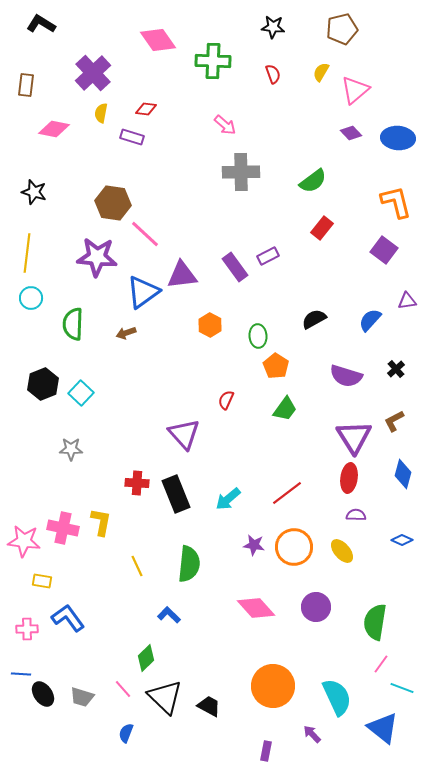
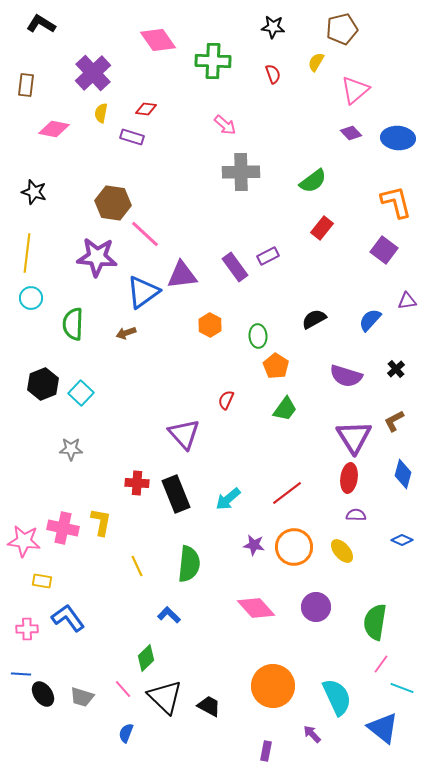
yellow semicircle at (321, 72): moved 5 px left, 10 px up
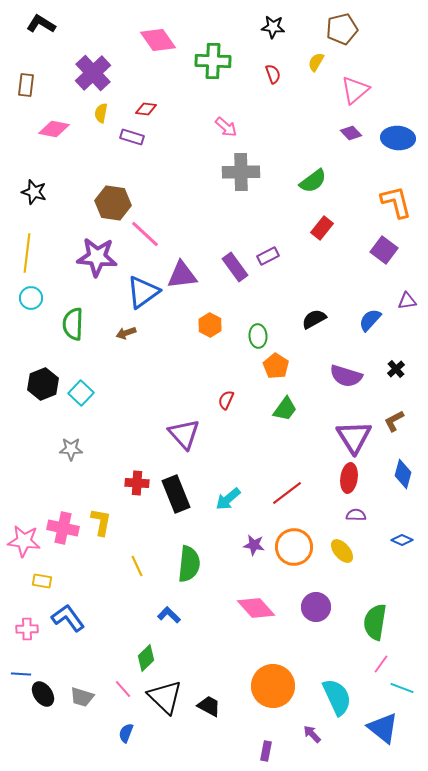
pink arrow at (225, 125): moved 1 px right, 2 px down
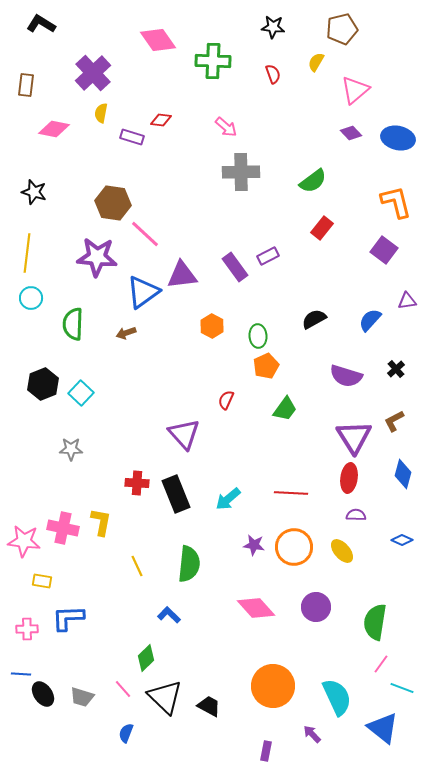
red diamond at (146, 109): moved 15 px right, 11 px down
blue ellipse at (398, 138): rotated 8 degrees clockwise
orange hexagon at (210, 325): moved 2 px right, 1 px down
orange pentagon at (276, 366): moved 10 px left; rotated 15 degrees clockwise
red line at (287, 493): moved 4 px right; rotated 40 degrees clockwise
blue L-shape at (68, 618): rotated 56 degrees counterclockwise
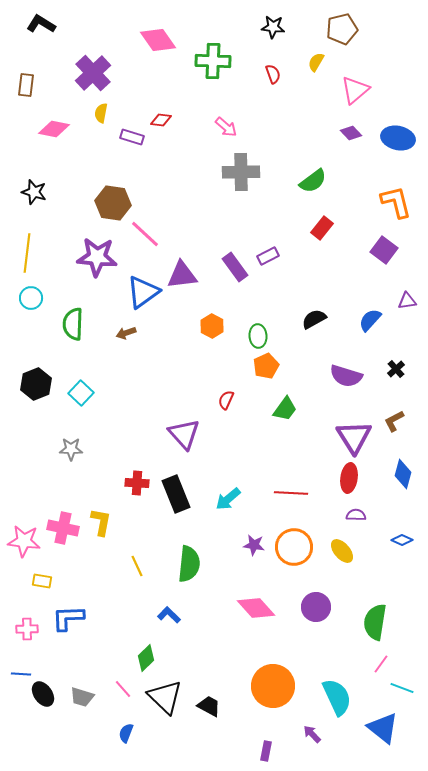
black hexagon at (43, 384): moved 7 px left
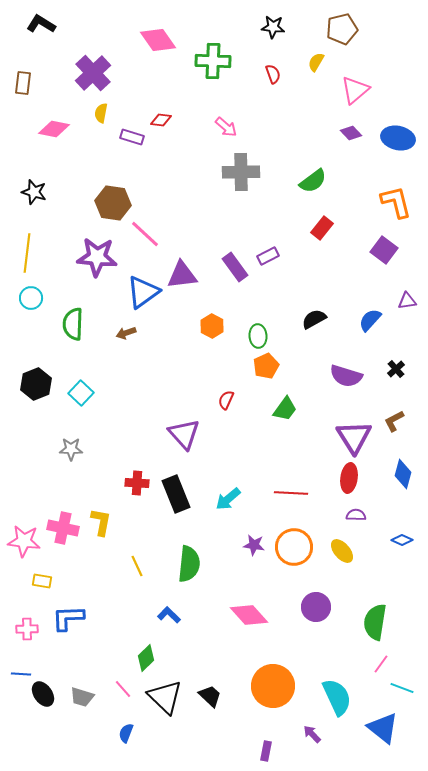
brown rectangle at (26, 85): moved 3 px left, 2 px up
pink diamond at (256, 608): moved 7 px left, 7 px down
black trapezoid at (209, 706): moved 1 px right, 10 px up; rotated 15 degrees clockwise
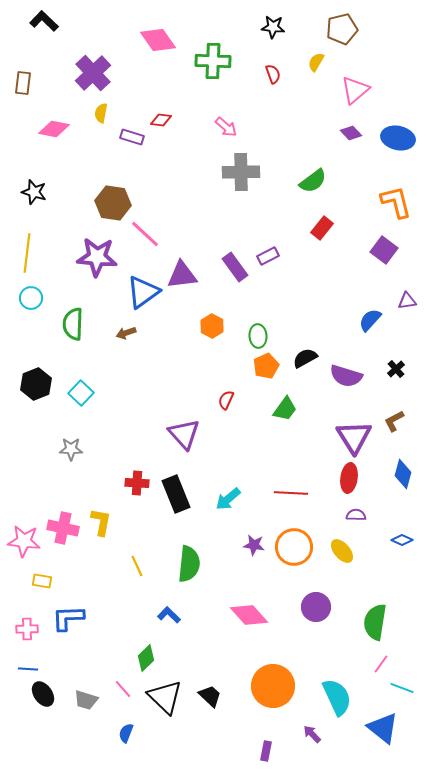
black L-shape at (41, 24): moved 3 px right, 3 px up; rotated 12 degrees clockwise
black semicircle at (314, 319): moved 9 px left, 39 px down
blue line at (21, 674): moved 7 px right, 5 px up
gray trapezoid at (82, 697): moved 4 px right, 3 px down
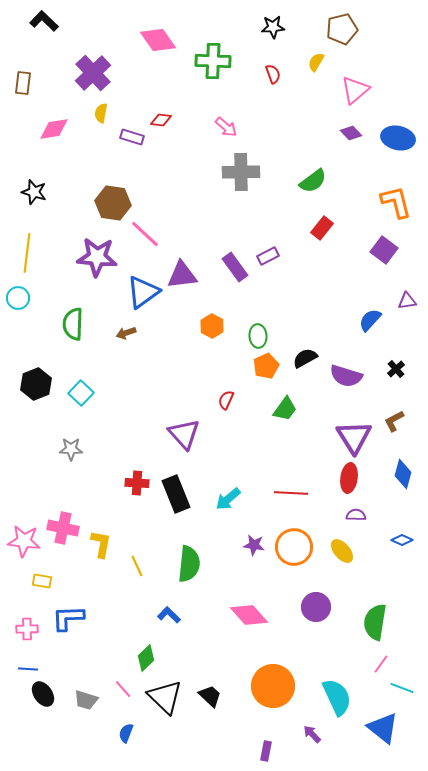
black star at (273, 27): rotated 10 degrees counterclockwise
pink diamond at (54, 129): rotated 20 degrees counterclockwise
cyan circle at (31, 298): moved 13 px left
yellow L-shape at (101, 522): moved 22 px down
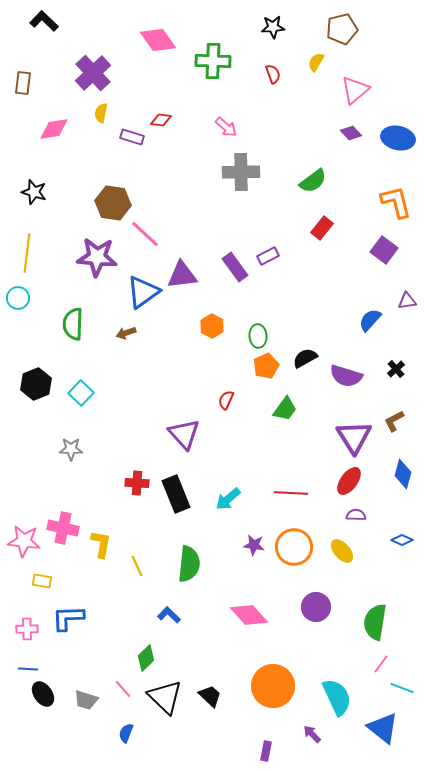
red ellipse at (349, 478): moved 3 px down; rotated 28 degrees clockwise
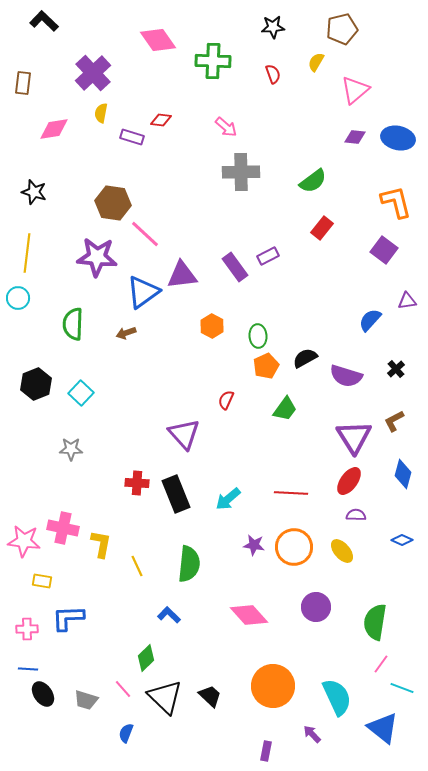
purple diamond at (351, 133): moved 4 px right, 4 px down; rotated 40 degrees counterclockwise
